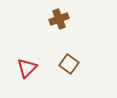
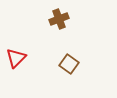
red triangle: moved 11 px left, 10 px up
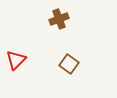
red triangle: moved 2 px down
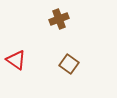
red triangle: rotated 40 degrees counterclockwise
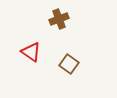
red triangle: moved 15 px right, 8 px up
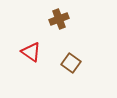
brown square: moved 2 px right, 1 px up
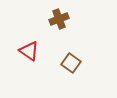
red triangle: moved 2 px left, 1 px up
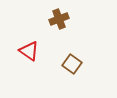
brown square: moved 1 px right, 1 px down
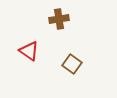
brown cross: rotated 12 degrees clockwise
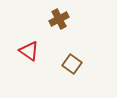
brown cross: rotated 18 degrees counterclockwise
